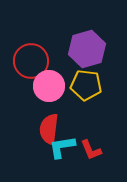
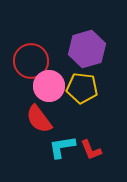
yellow pentagon: moved 4 px left, 3 px down
red semicircle: moved 10 px left, 10 px up; rotated 44 degrees counterclockwise
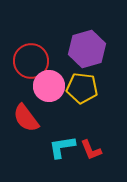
red semicircle: moved 13 px left, 1 px up
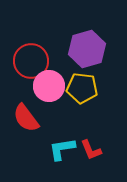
cyan L-shape: moved 2 px down
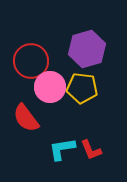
pink circle: moved 1 px right, 1 px down
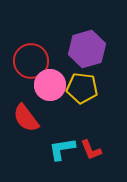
pink circle: moved 2 px up
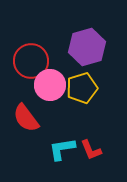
purple hexagon: moved 2 px up
yellow pentagon: rotated 24 degrees counterclockwise
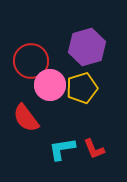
red L-shape: moved 3 px right, 1 px up
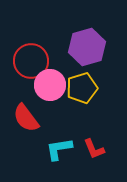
cyan L-shape: moved 3 px left
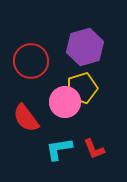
purple hexagon: moved 2 px left
pink circle: moved 15 px right, 17 px down
